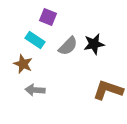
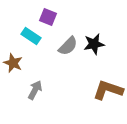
cyan rectangle: moved 4 px left, 4 px up
brown star: moved 10 px left, 1 px up
gray arrow: rotated 114 degrees clockwise
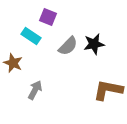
brown L-shape: rotated 8 degrees counterclockwise
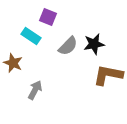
brown L-shape: moved 15 px up
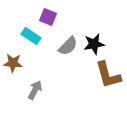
brown star: rotated 18 degrees counterclockwise
brown L-shape: rotated 116 degrees counterclockwise
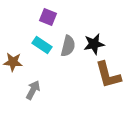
cyan rectangle: moved 11 px right, 9 px down
gray semicircle: rotated 30 degrees counterclockwise
brown star: moved 1 px up
gray arrow: moved 2 px left
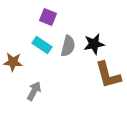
gray arrow: moved 1 px right, 1 px down
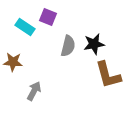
cyan rectangle: moved 17 px left, 18 px up
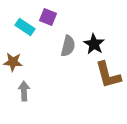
black star: rotated 30 degrees counterclockwise
gray arrow: moved 10 px left; rotated 30 degrees counterclockwise
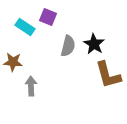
gray arrow: moved 7 px right, 5 px up
